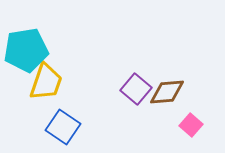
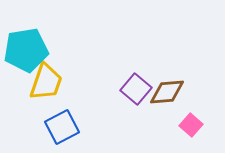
blue square: moved 1 px left; rotated 28 degrees clockwise
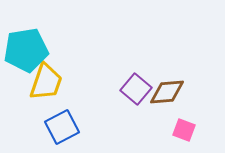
pink square: moved 7 px left, 5 px down; rotated 20 degrees counterclockwise
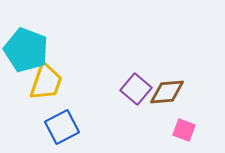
cyan pentagon: rotated 30 degrees clockwise
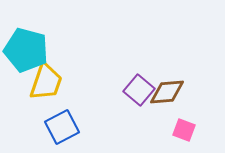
cyan pentagon: rotated 6 degrees counterclockwise
purple square: moved 3 px right, 1 px down
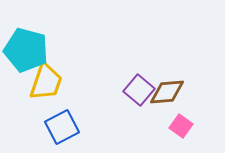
pink square: moved 3 px left, 4 px up; rotated 15 degrees clockwise
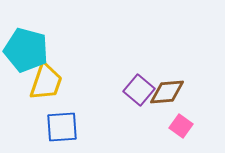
blue square: rotated 24 degrees clockwise
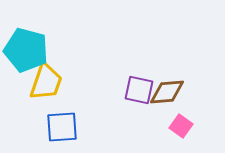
purple square: rotated 28 degrees counterclockwise
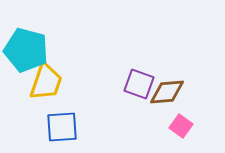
purple square: moved 6 px up; rotated 8 degrees clockwise
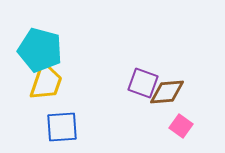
cyan pentagon: moved 14 px right
purple square: moved 4 px right, 1 px up
